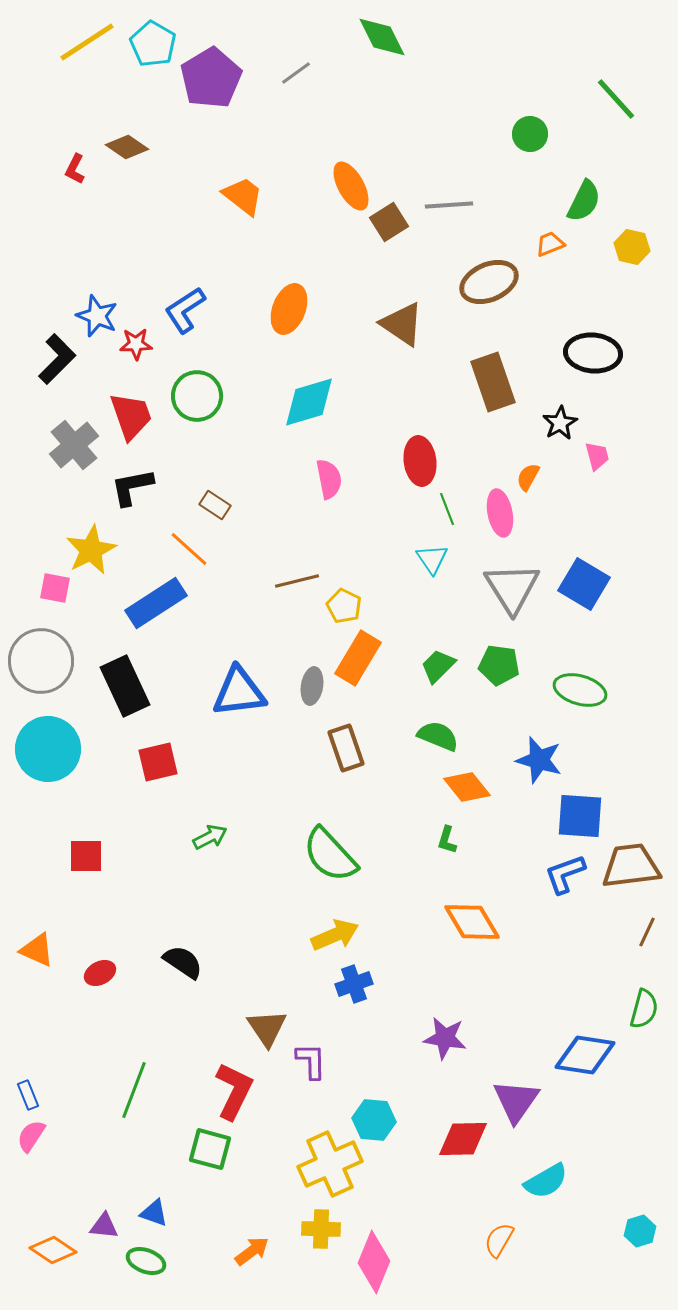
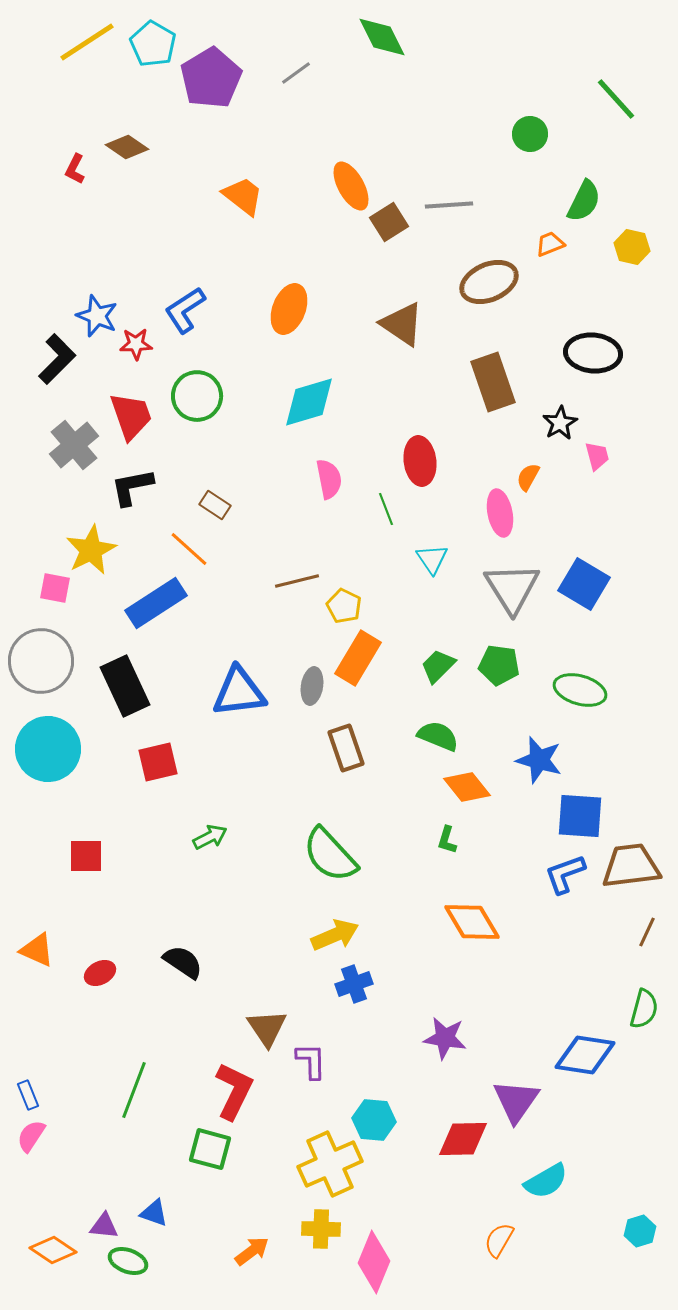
green line at (447, 509): moved 61 px left
green ellipse at (146, 1261): moved 18 px left
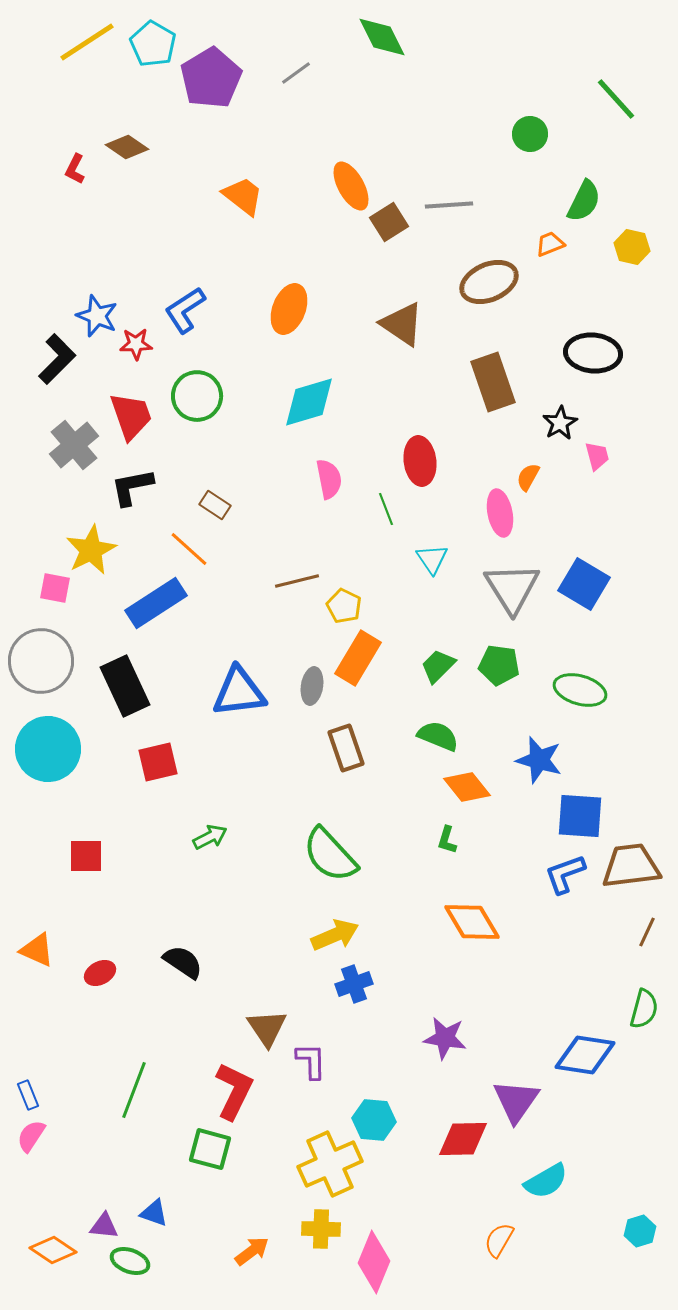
green ellipse at (128, 1261): moved 2 px right
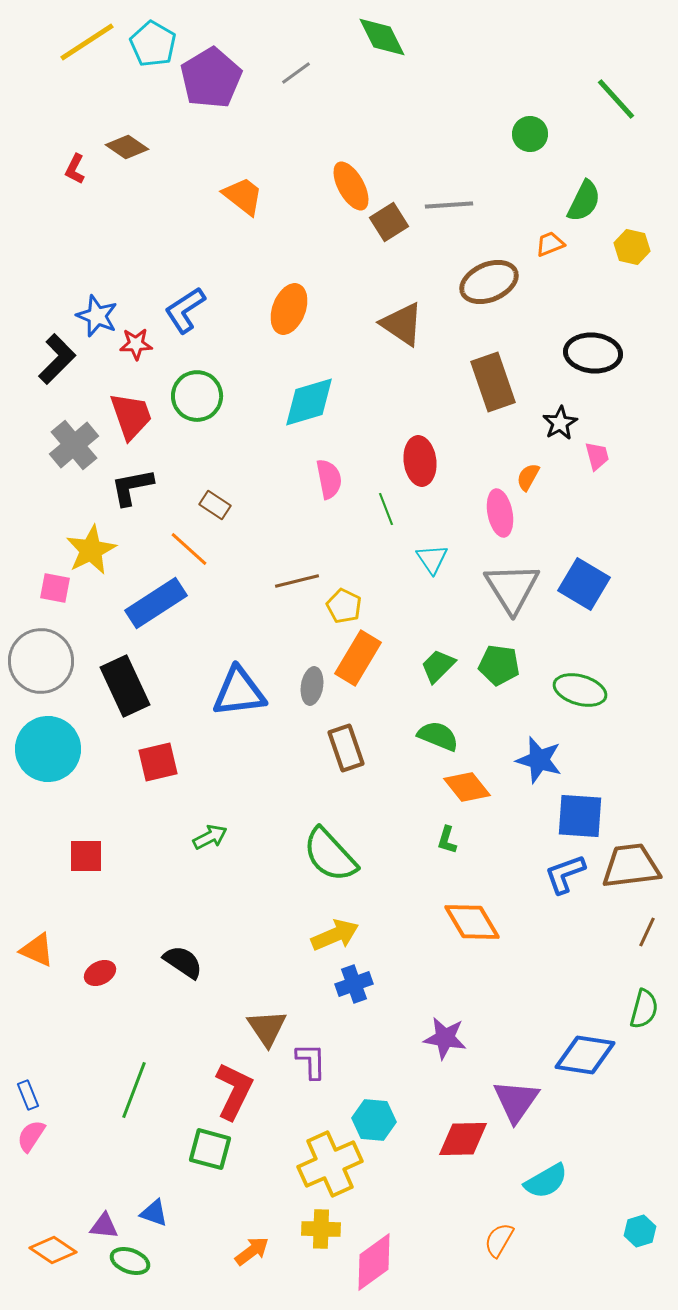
pink diamond at (374, 1262): rotated 32 degrees clockwise
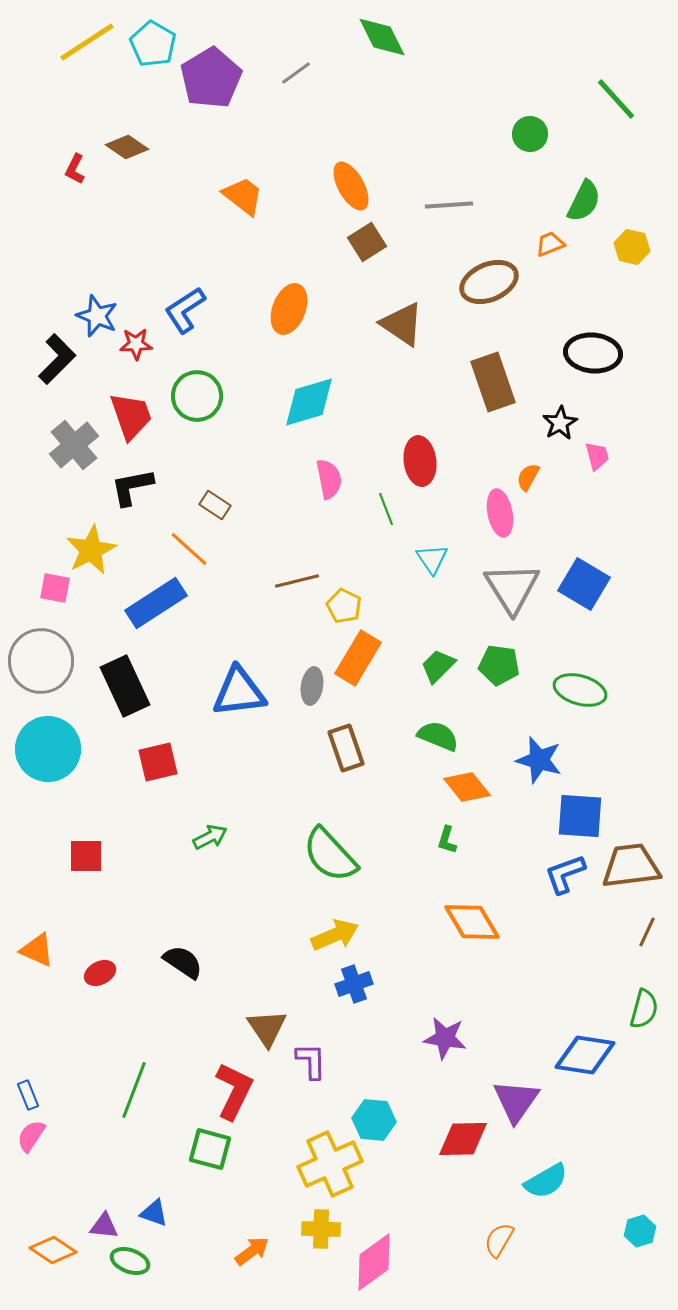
brown square at (389, 222): moved 22 px left, 20 px down
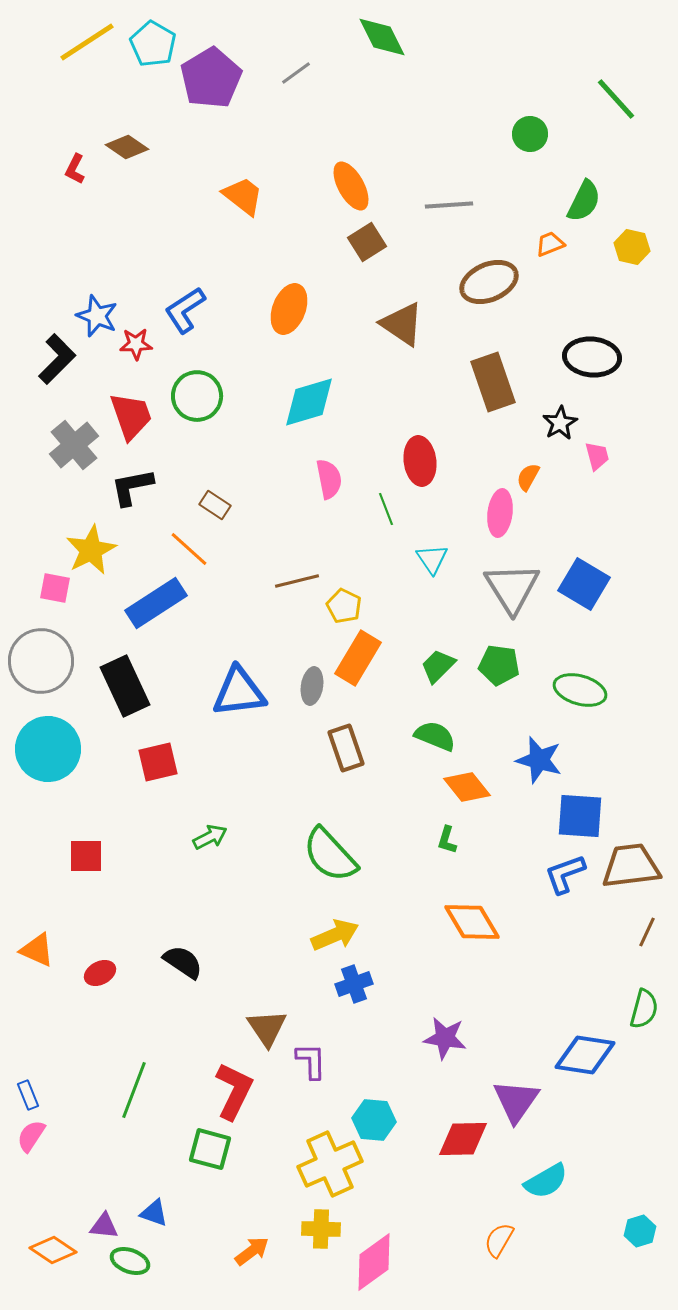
black ellipse at (593, 353): moved 1 px left, 4 px down
pink ellipse at (500, 513): rotated 18 degrees clockwise
green semicircle at (438, 736): moved 3 px left
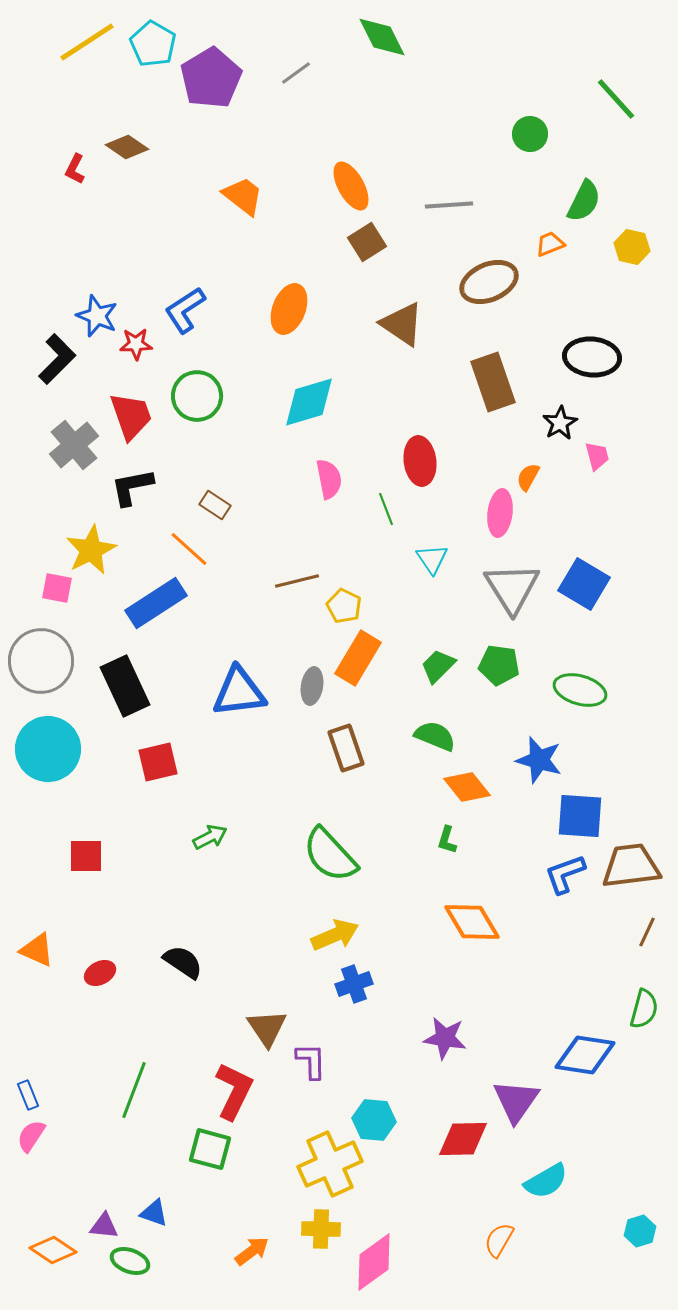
pink square at (55, 588): moved 2 px right
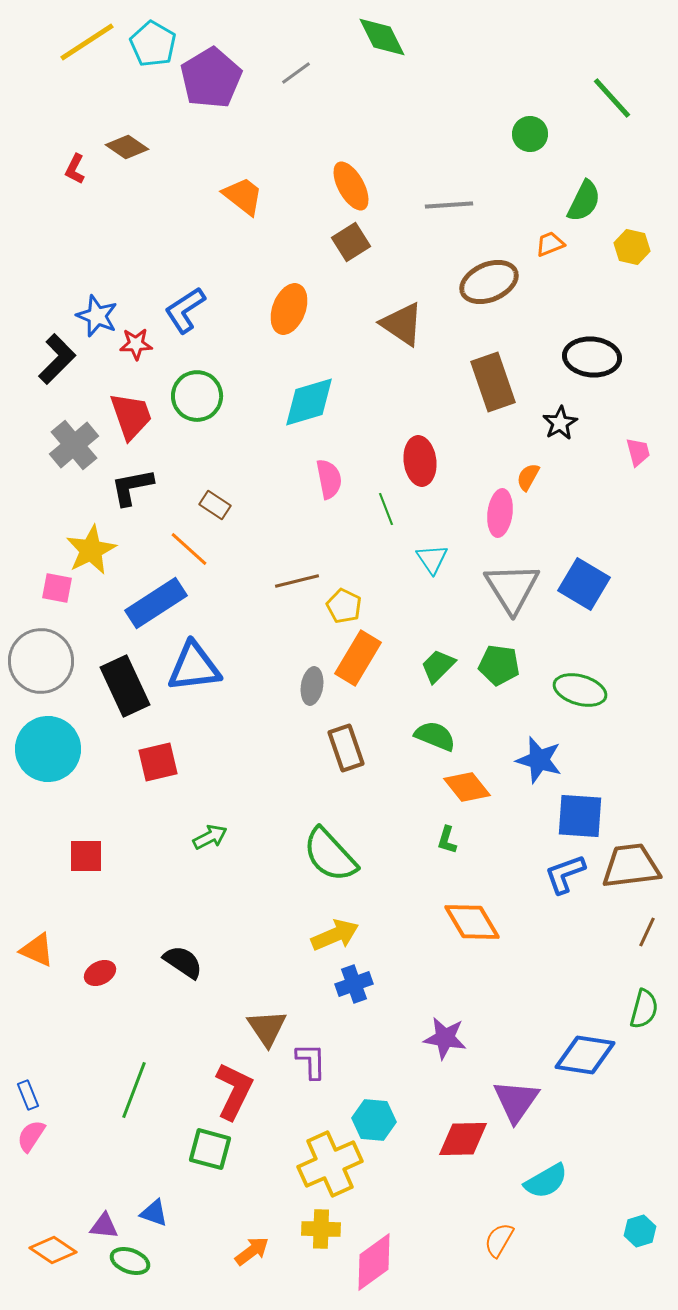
green line at (616, 99): moved 4 px left, 1 px up
brown square at (367, 242): moved 16 px left
pink trapezoid at (597, 456): moved 41 px right, 4 px up
blue triangle at (239, 692): moved 45 px left, 25 px up
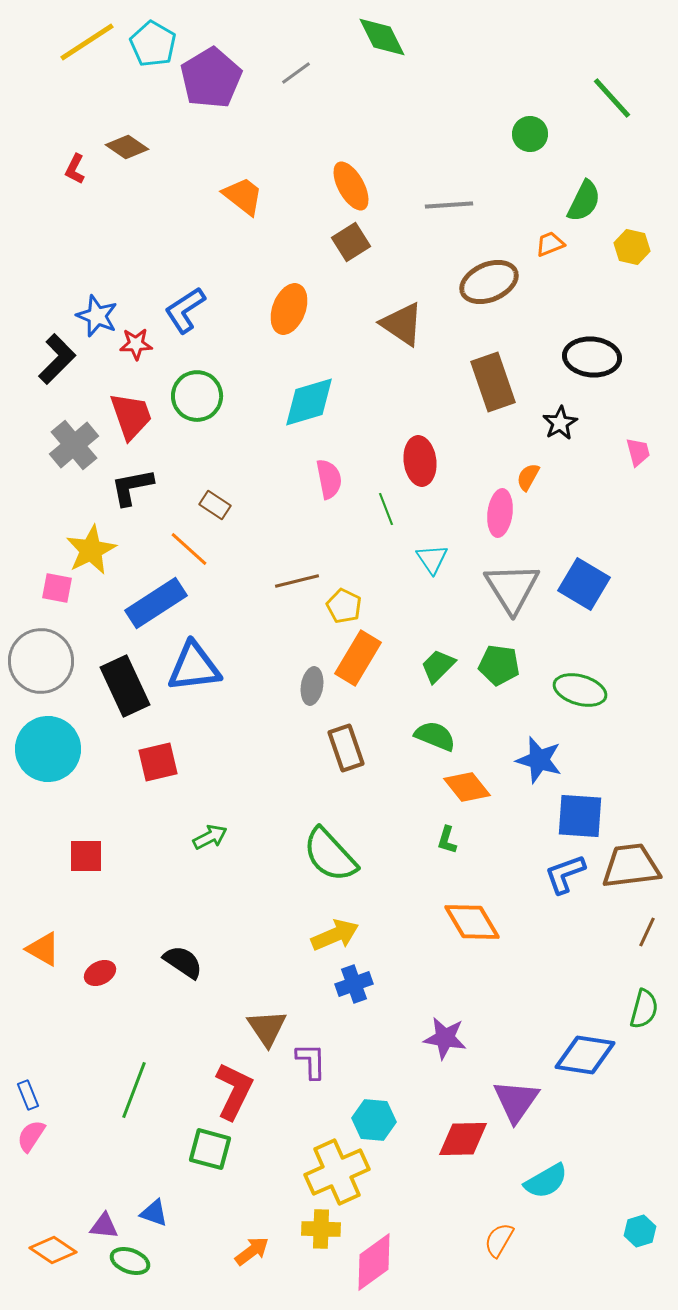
orange triangle at (37, 950): moved 6 px right, 1 px up; rotated 6 degrees clockwise
yellow cross at (330, 1164): moved 7 px right, 8 px down
